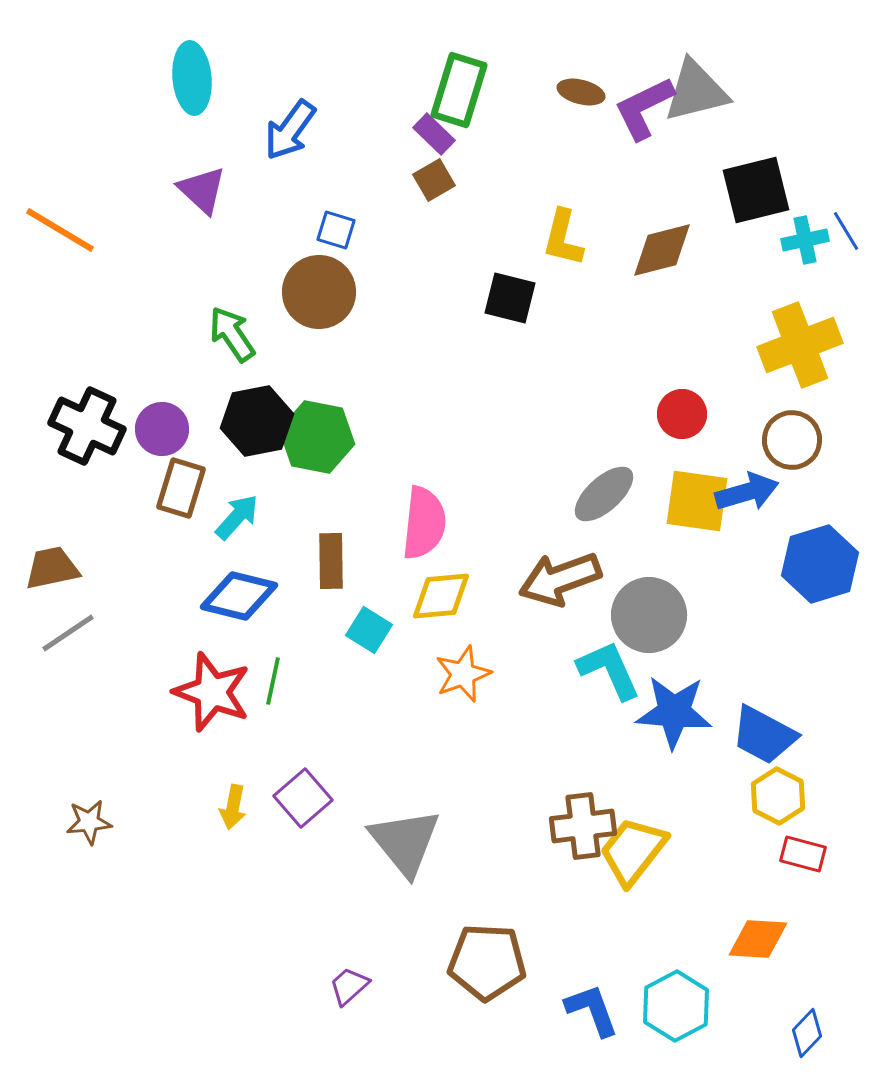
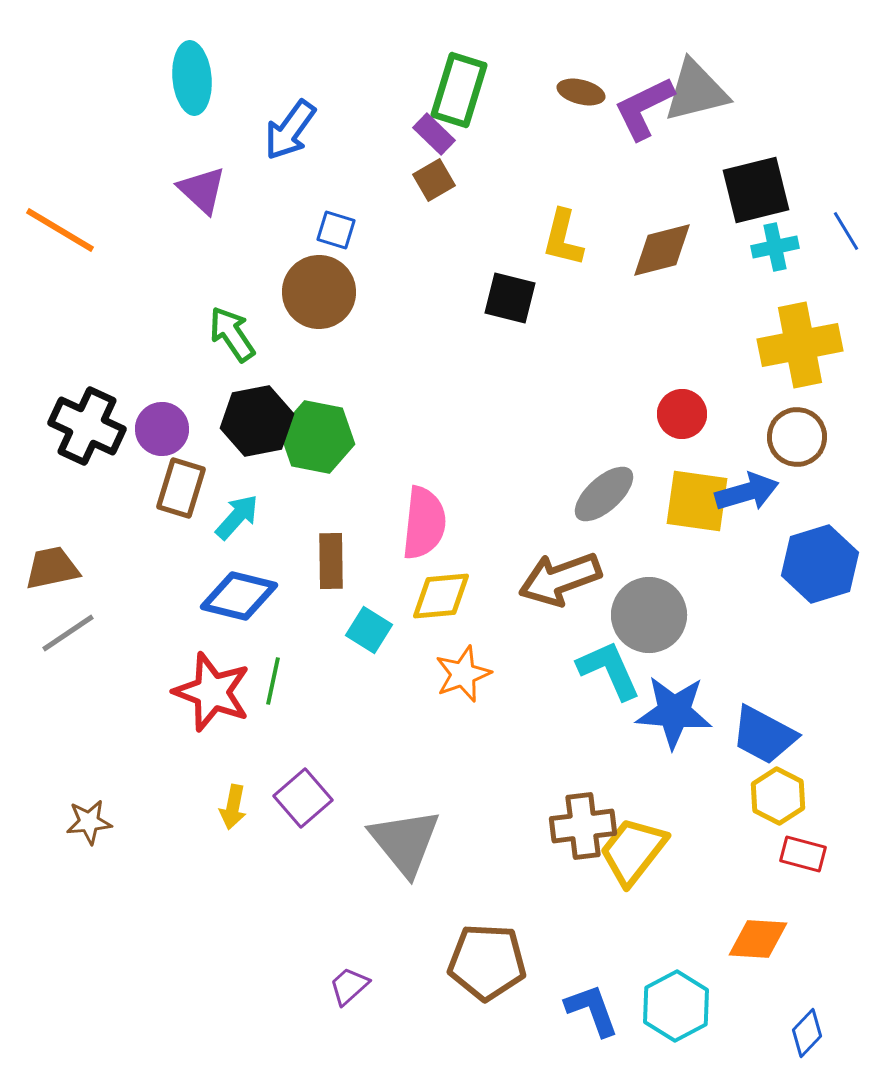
cyan cross at (805, 240): moved 30 px left, 7 px down
yellow cross at (800, 345): rotated 10 degrees clockwise
brown circle at (792, 440): moved 5 px right, 3 px up
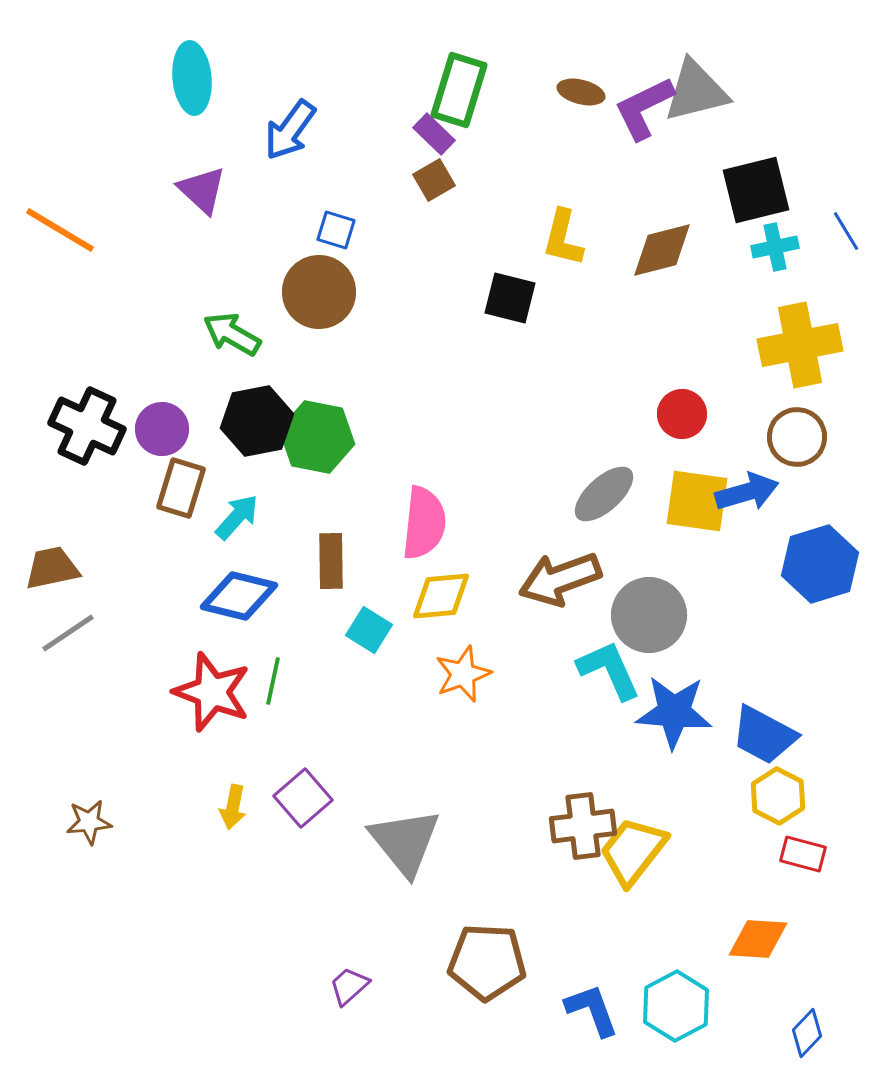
green arrow at (232, 334): rotated 26 degrees counterclockwise
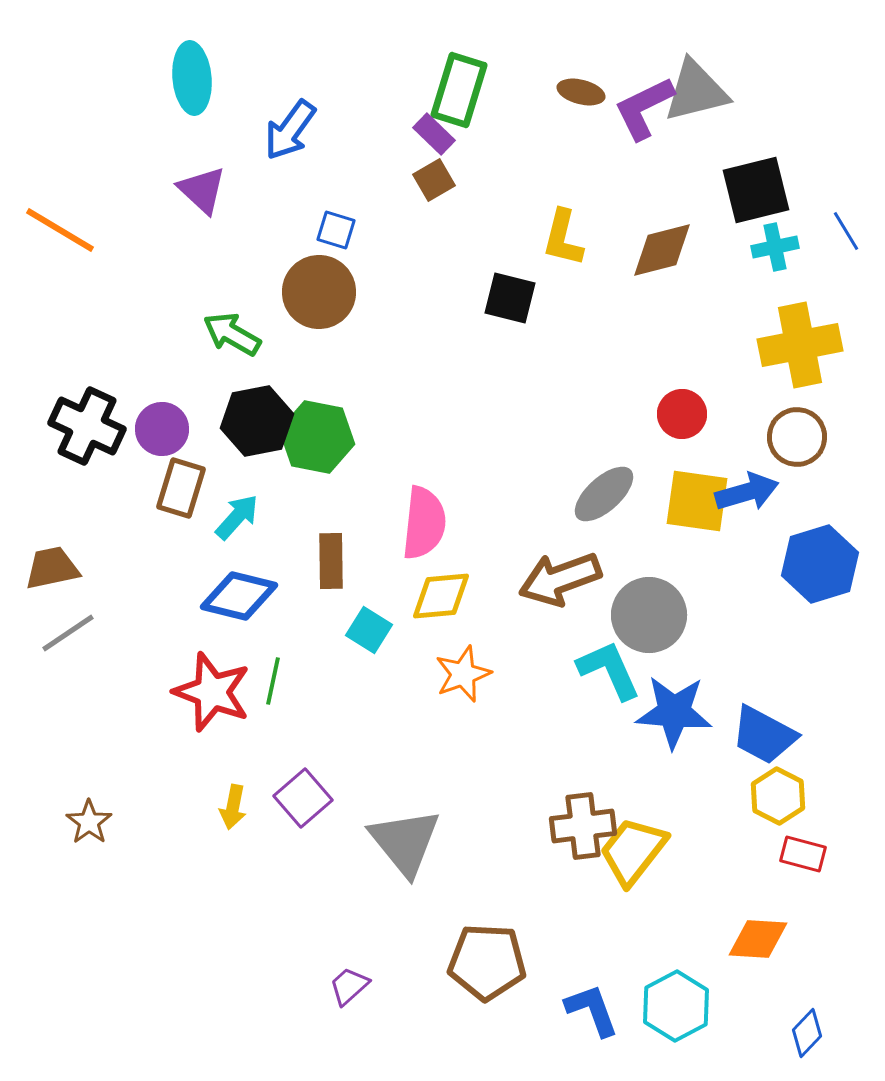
brown star at (89, 822): rotated 30 degrees counterclockwise
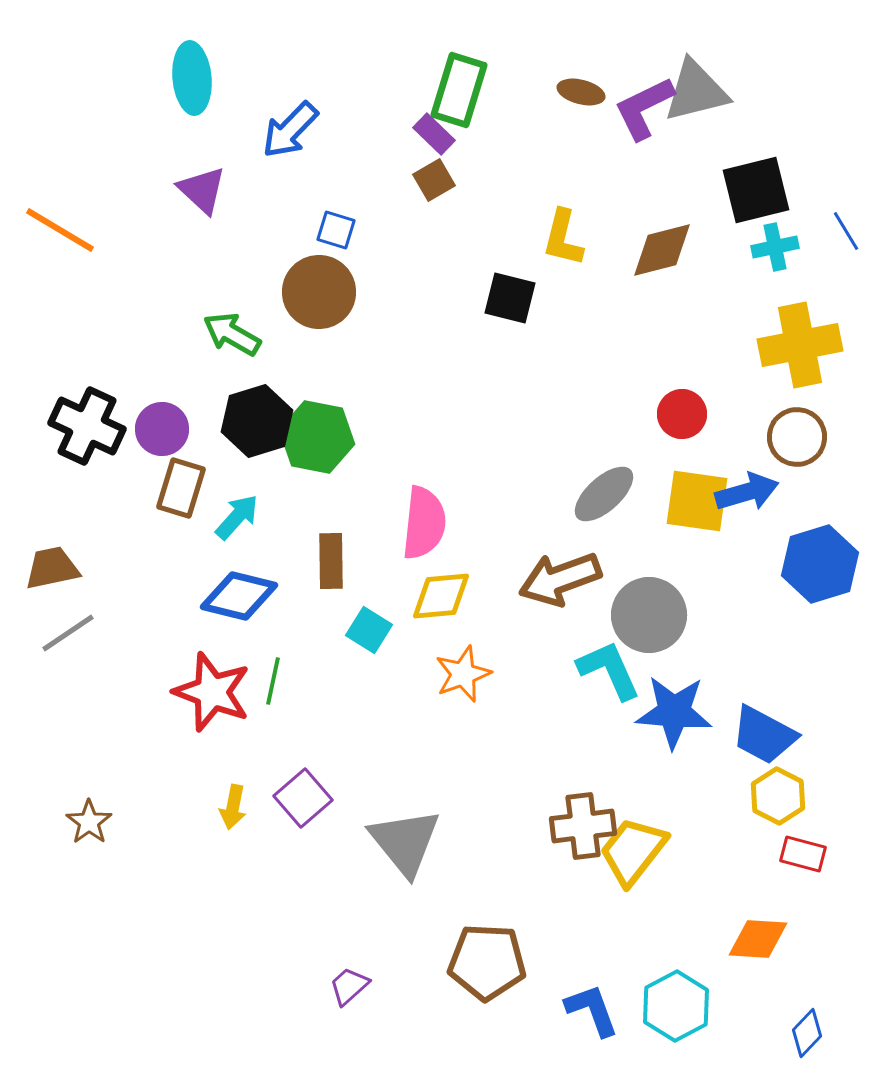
blue arrow at (290, 130): rotated 8 degrees clockwise
black hexagon at (257, 421): rotated 6 degrees counterclockwise
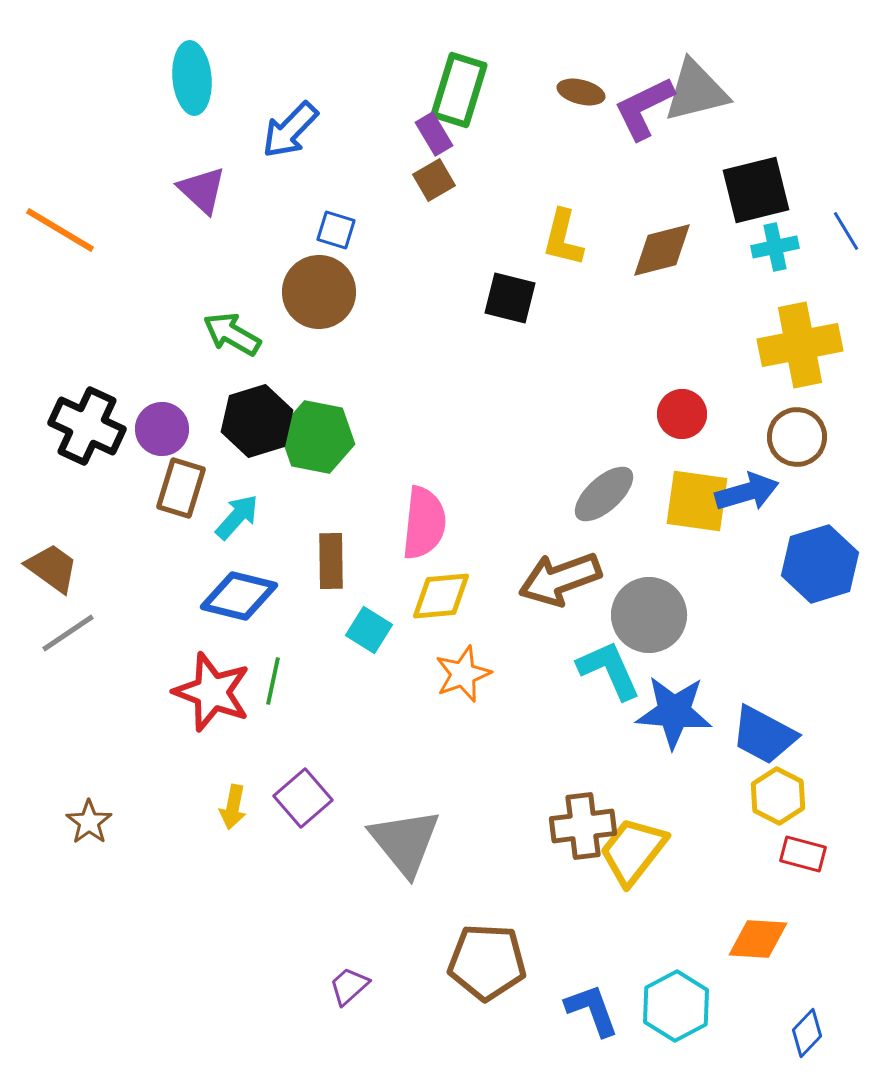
purple rectangle at (434, 134): rotated 15 degrees clockwise
brown trapezoid at (52, 568): rotated 48 degrees clockwise
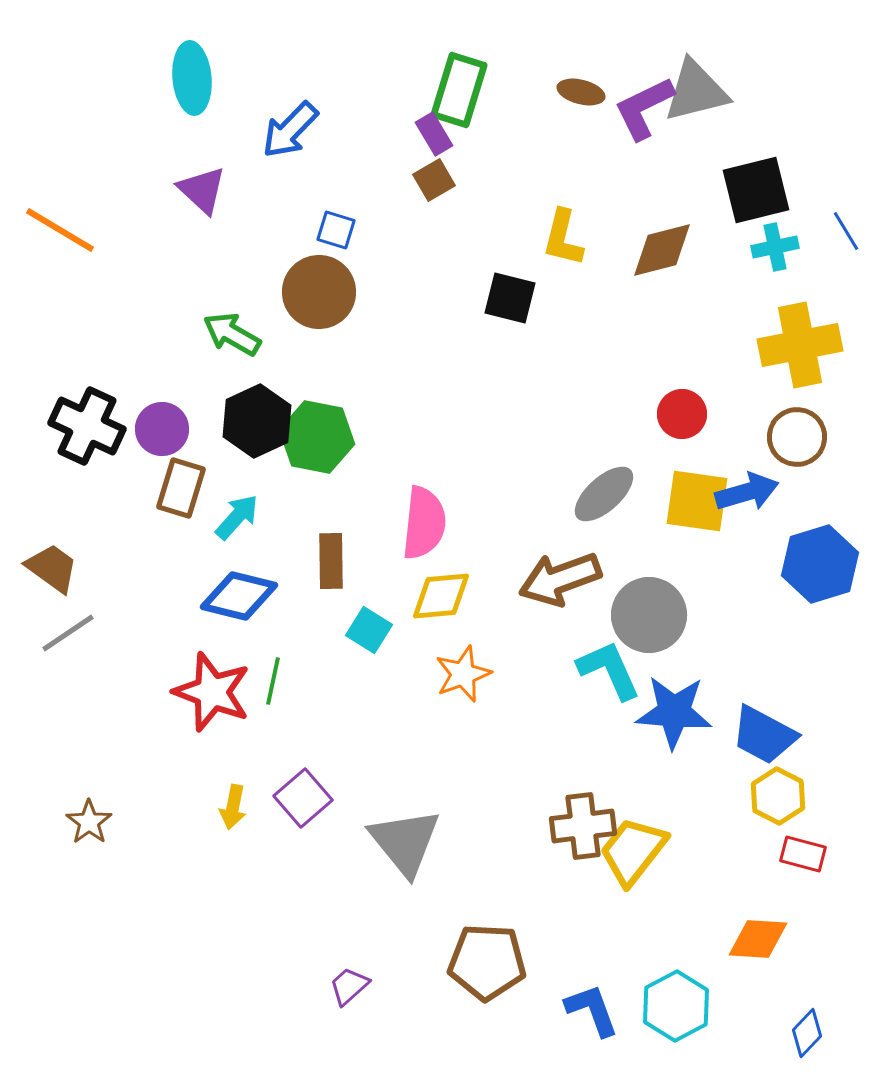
black hexagon at (257, 421): rotated 8 degrees counterclockwise
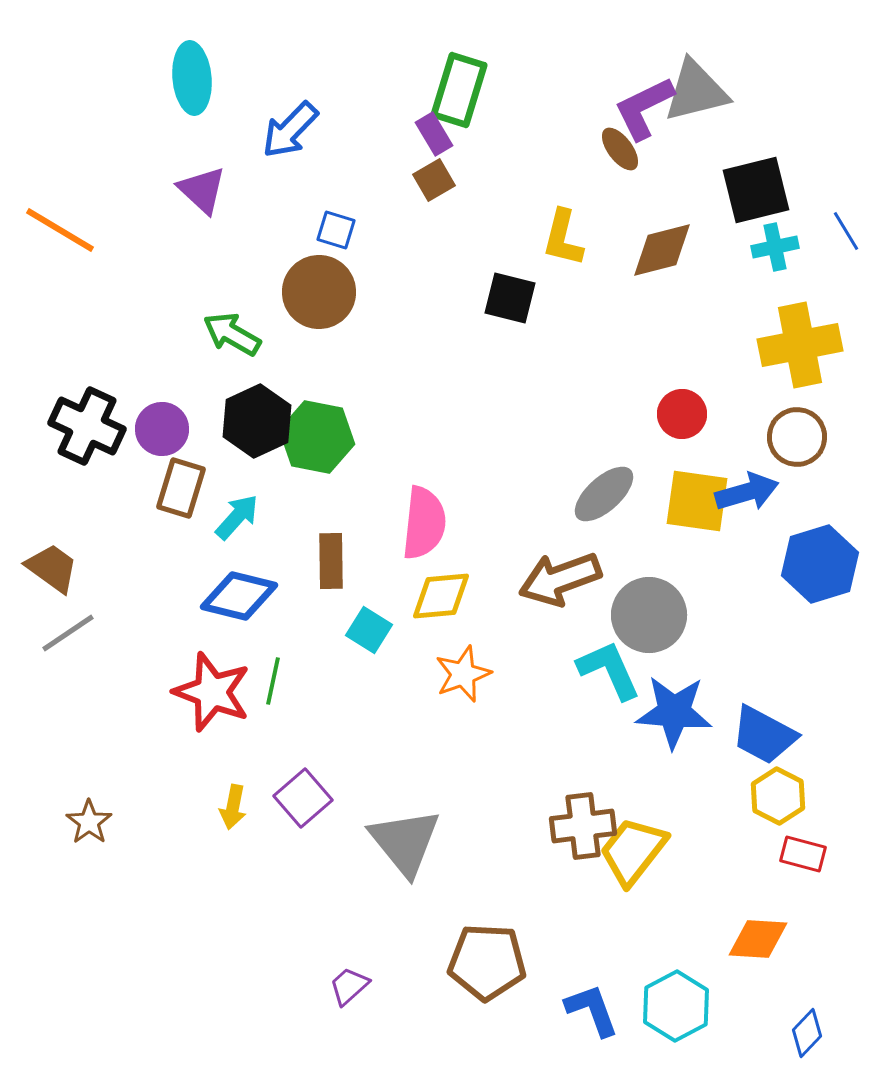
brown ellipse at (581, 92): moved 39 px right, 57 px down; rotated 39 degrees clockwise
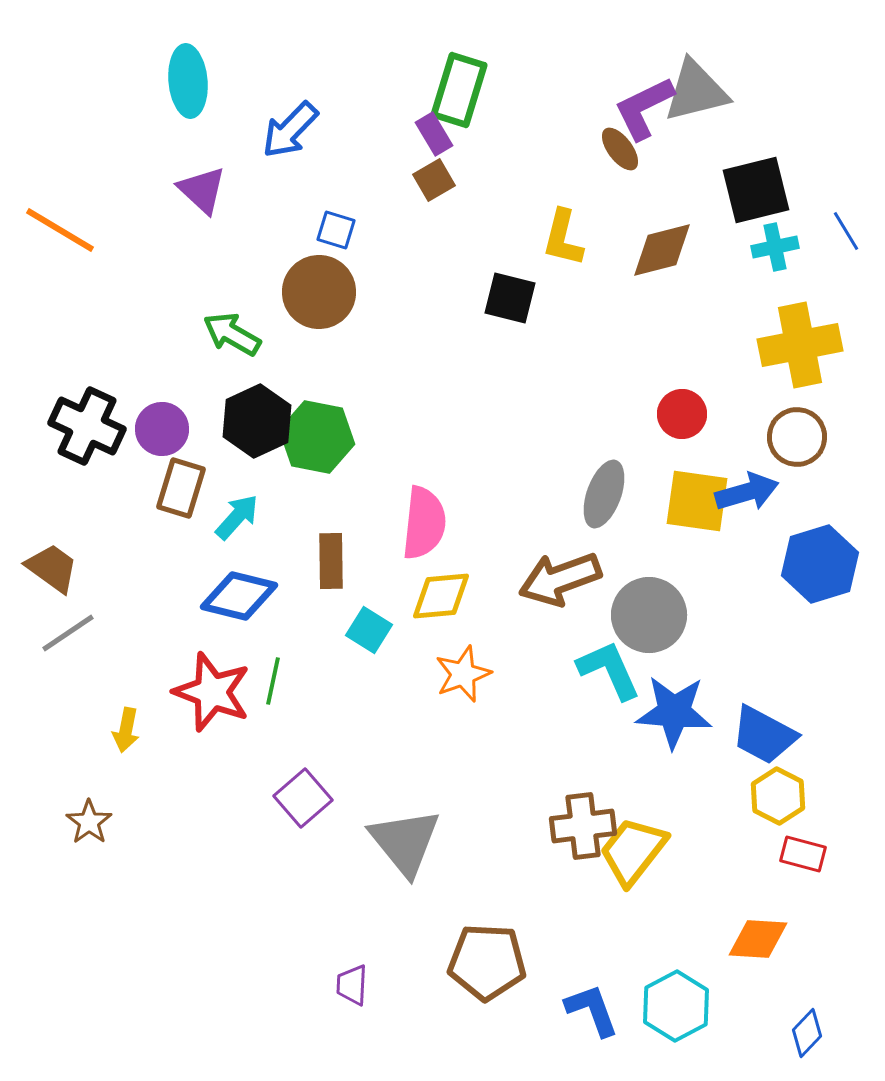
cyan ellipse at (192, 78): moved 4 px left, 3 px down
gray ellipse at (604, 494): rotated 28 degrees counterclockwise
yellow arrow at (233, 807): moved 107 px left, 77 px up
purple trapezoid at (349, 986): moved 3 px right, 1 px up; rotated 45 degrees counterclockwise
